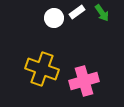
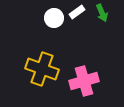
green arrow: rotated 12 degrees clockwise
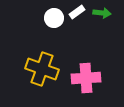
green arrow: rotated 60 degrees counterclockwise
pink cross: moved 2 px right, 3 px up; rotated 12 degrees clockwise
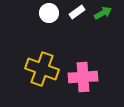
green arrow: moved 1 px right; rotated 36 degrees counterclockwise
white circle: moved 5 px left, 5 px up
pink cross: moved 3 px left, 1 px up
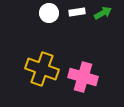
white rectangle: rotated 28 degrees clockwise
pink cross: rotated 20 degrees clockwise
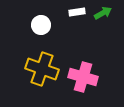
white circle: moved 8 px left, 12 px down
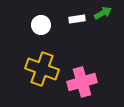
white rectangle: moved 7 px down
pink cross: moved 1 px left, 5 px down; rotated 32 degrees counterclockwise
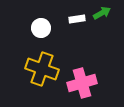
green arrow: moved 1 px left
white circle: moved 3 px down
pink cross: moved 1 px down
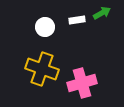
white rectangle: moved 1 px down
white circle: moved 4 px right, 1 px up
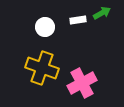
white rectangle: moved 1 px right
yellow cross: moved 1 px up
pink cross: rotated 12 degrees counterclockwise
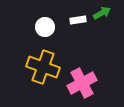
yellow cross: moved 1 px right, 1 px up
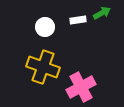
pink cross: moved 1 px left, 4 px down
